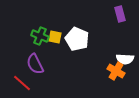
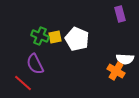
yellow square: rotated 24 degrees counterclockwise
red line: moved 1 px right
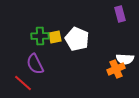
green cross: rotated 24 degrees counterclockwise
orange cross: moved 2 px up; rotated 36 degrees clockwise
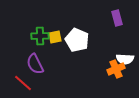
purple rectangle: moved 3 px left, 4 px down
white pentagon: moved 1 px down
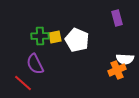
orange cross: moved 1 px right, 1 px down
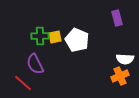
orange cross: moved 3 px right, 6 px down
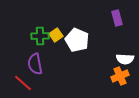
yellow square: moved 1 px right, 2 px up; rotated 24 degrees counterclockwise
purple semicircle: rotated 15 degrees clockwise
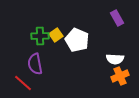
purple rectangle: rotated 14 degrees counterclockwise
white semicircle: moved 10 px left
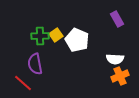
purple rectangle: moved 1 px down
